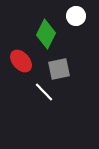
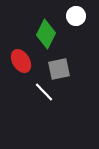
red ellipse: rotated 10 degrees clockwise
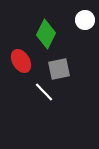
white circle: moved 9 px right, 4 px down
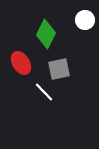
red ellipse: moved 2 px down
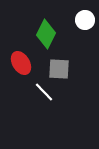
gray square: rotated 15 degrees clockwise
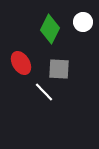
white circle: moved 2 px left, 2 px down
green diamond: moved 4 px right, 5 px up
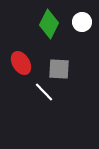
white circle: moved 1 px left
green diamond: moved 1 px left, 5 px up
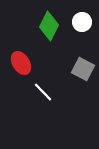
green diamond: moved 2 px down
gray square: moved 24 px right; rotated 25 degrees clockwise
white line: moved 1 px left
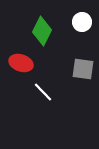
green diamond: moved 7 px left, 5 px down
red ellipse: rotated 40 degrees counterclockwise
gray square: rotated 20 degrees counterclockwise
